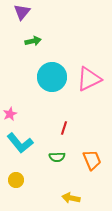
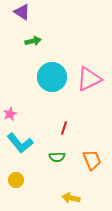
purple triangle: rotated 36 degrees counterclockwise
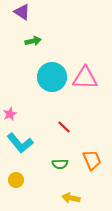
pink triangle: moved 4 px left, 1 px up; rotated 28 degrees clockwise
red line: moved 1 px up; rotated 64 degrees counterclockwise
green semicircle: moved 3 px right, 7 px down
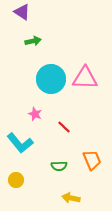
cyan circle: moved 1 px left, 2 px down
pink star: moved 25 px right; rotated 24 degrees counterclockwise
green semicircle: moved 1 px left, 2 px down
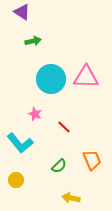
pink triangle: moved 1 px right, 1 px up
green semicircle: rotated 42 degrees counterclockwise
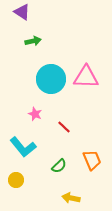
cyan L-shape: moved 3 px right, 4 px down
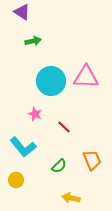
cyan circle: moved 2 px down
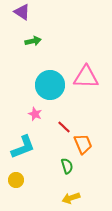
cyan circle: moved 1 px left, 4 px down
cyan L-shape: rotated 72 degrees counterclockwise
orange trapezoid: moved 9 px left, 16 px up
green semicircle: moved 8 px right; rotated 63 degrees counterclockwise
yellow arrow: rotated 30 degrees counterclockwise
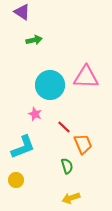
green arrow: moved 1 px right, 1 px up
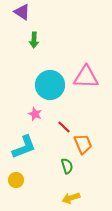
green arrow: rotated 105 degrees clockwise
cyan L-shape: moved 1 px right
